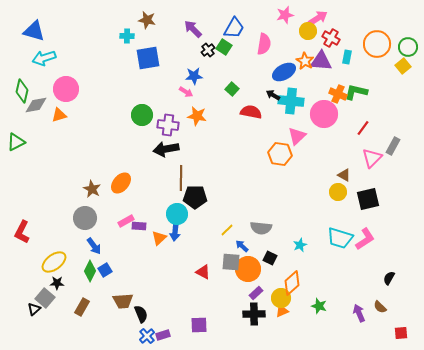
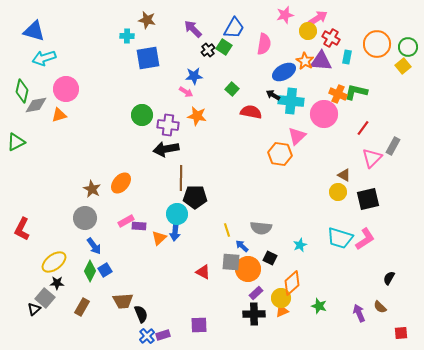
yellow line at (227, 230): rotated 64 degrees counterclockwise
red L-shape at (22, 232): moved 3 px up
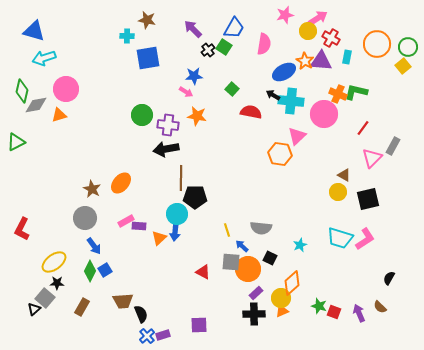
red square at (401, 333): moved 67 px left, 21 px up; rotated 24 degrees clockwise
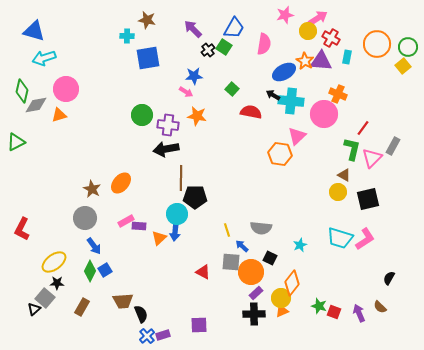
green L-shape at (356, 92): moved 4 px left, 57 px down; rotated 90 degrees clockwise
orange circle at (248, 269): moved 3 px right, 3 px down
orange diamond at (292, 283): rotated 10 degrees counterclockwise
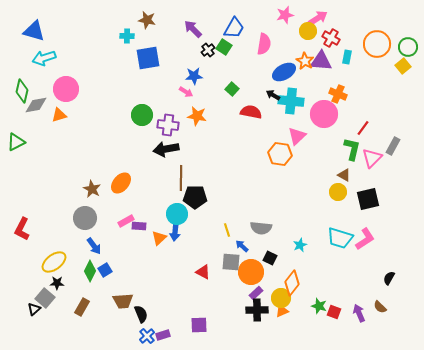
black cross at (254, 314): moved 3 px right, 4 px up
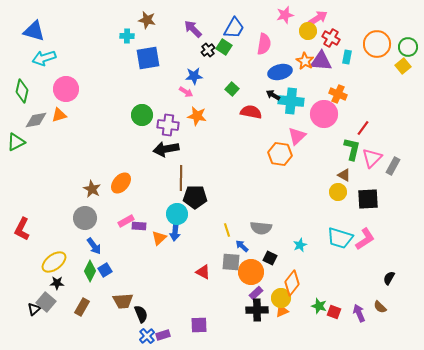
blue ellipse at (284, 72): moved 4 px left; rotated 15 degrees clockwise
gray diamond at (36, 105): moved 15 px down
gray rectangle at (393, 146): moved 20 px down
black square at (368, 199): rotated 10 degrees clockwise
gray square at (45, 298): moved 1 px right, 4 px down
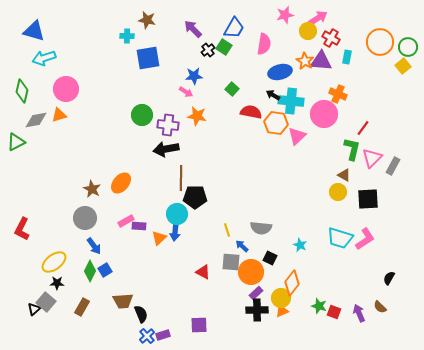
orange circle at (377, 44): moved 3 px right, 2 px up
orange hexagon at (280, 154): moved 4 px left, 31 px up
cyan star at (300, 245): rotated 24 degrees counterclockwise
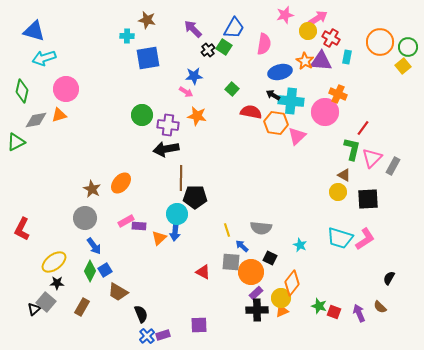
pink circle at (324, 114): moved 1 px right, 2 px up
brown trapezoid at (123, 301): moved 5 px left, 9 px up; rotated 35 degrees clockwise
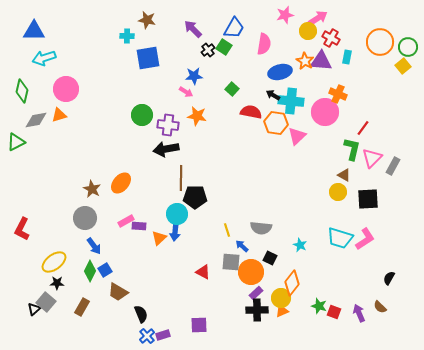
blue triangle at (34, 31): rotated 15 degrees counterclockwise
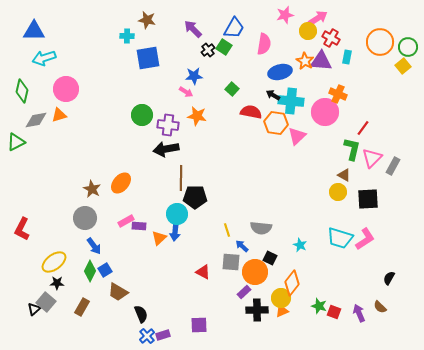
orange circle at (251, 272): moved 4 px right
purple rectangle at (256, 293): moved 12 px left, 1 px up
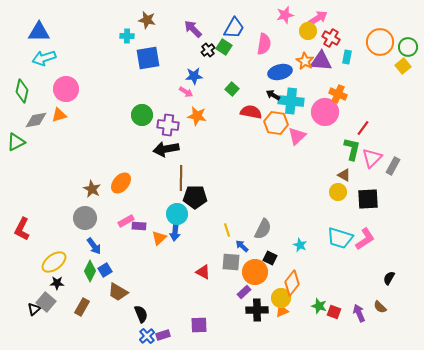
blue triangle at (34, 31): moved 5 px right, 1 px down
gray semicircle at (261, 228): moved 2 px right, 1 px down; rotated 70 degrees counterclockwise
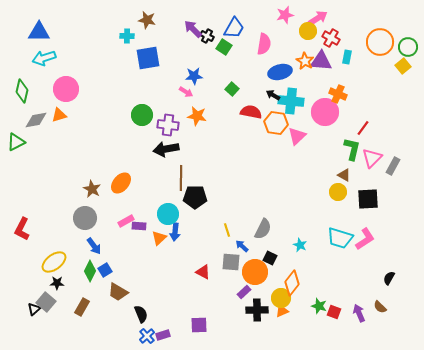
black cross at (208, 50): moved 1 px left, 14 px up; rotated 24 degrees counterclockwise
cyan circle at (177, 214): moved 9 px left
